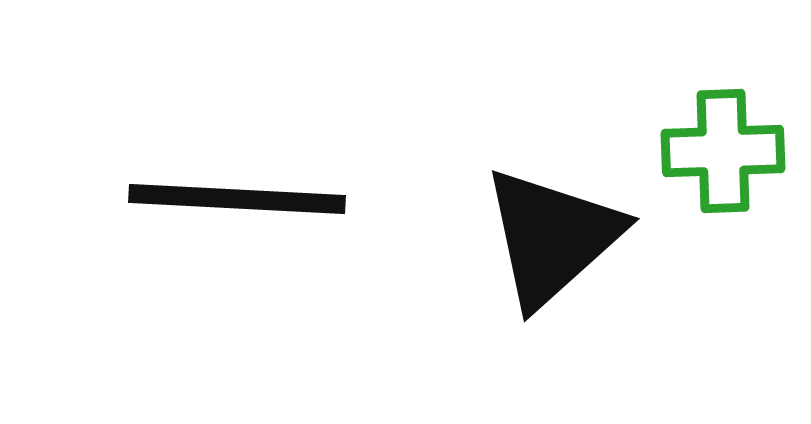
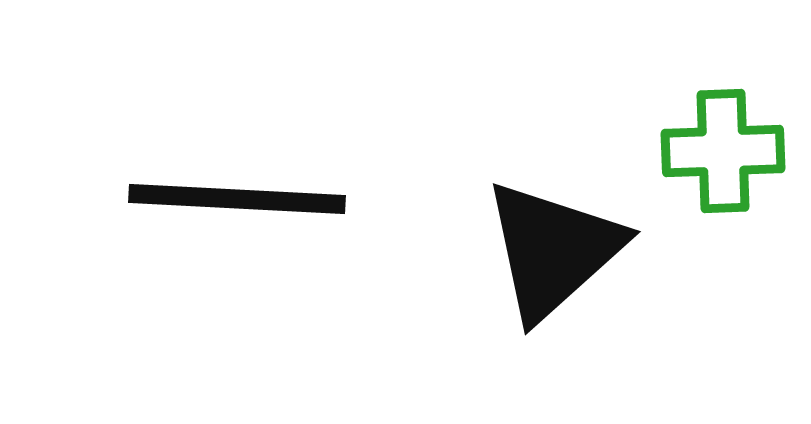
black triangle: moved 1 px right, 13 px down
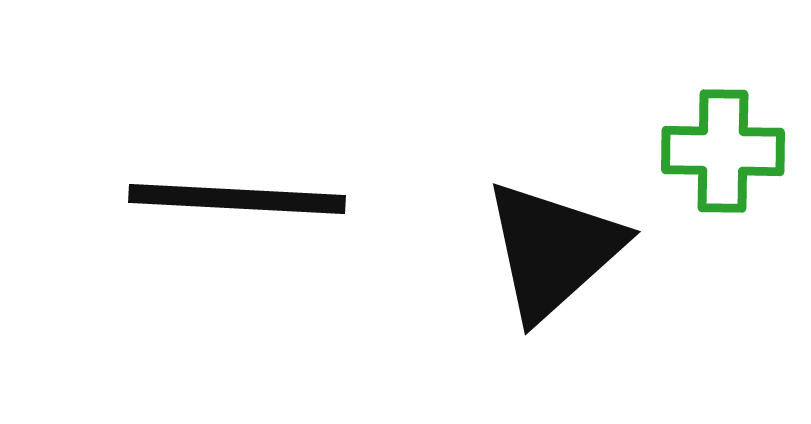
green cross: rotated 3 degrees clockwise
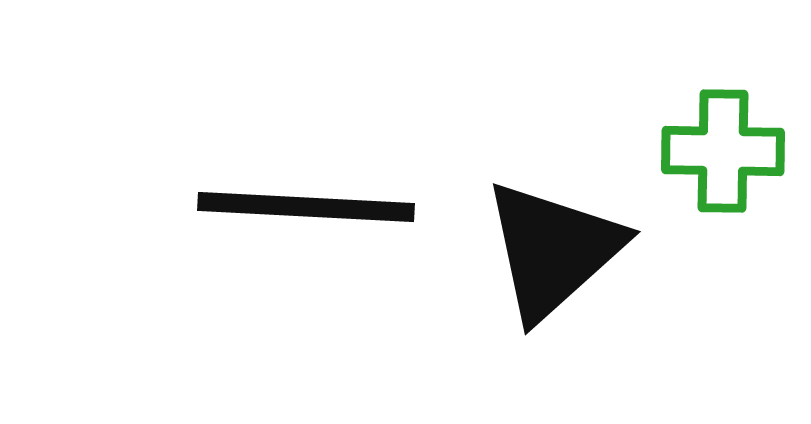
black line: moved 69 px right, 8 px down
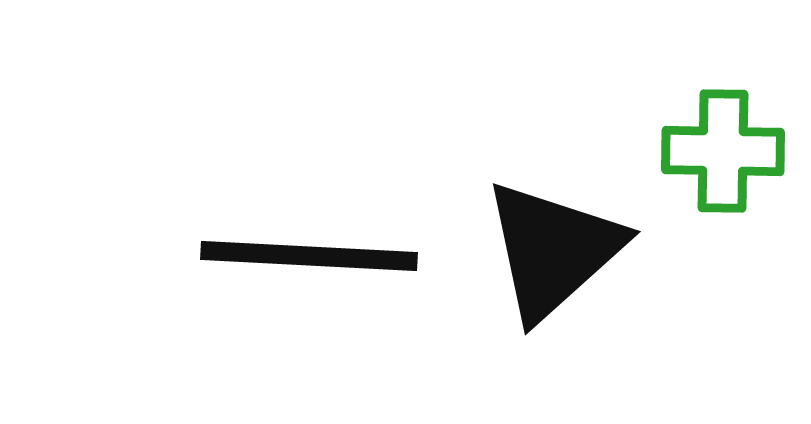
black line: moved 3 px right, 49 px down
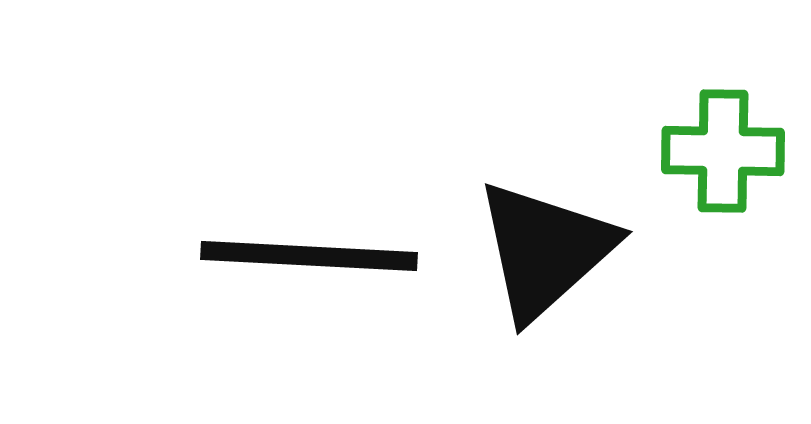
black triangle: moved 8 px left
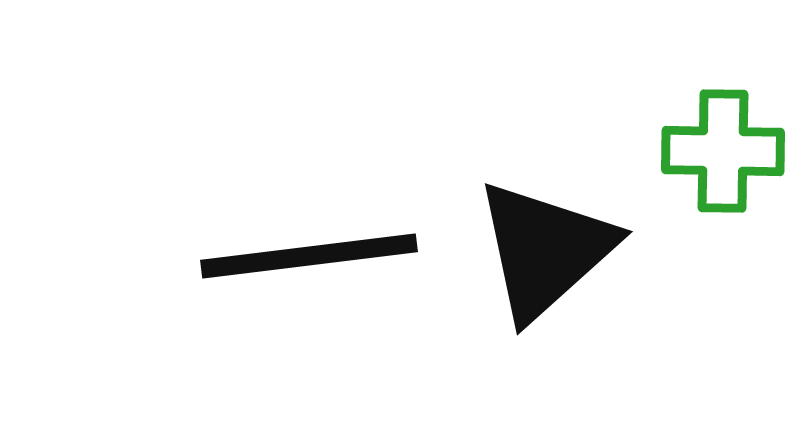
black line: rotated 10 degrees counterclockwise
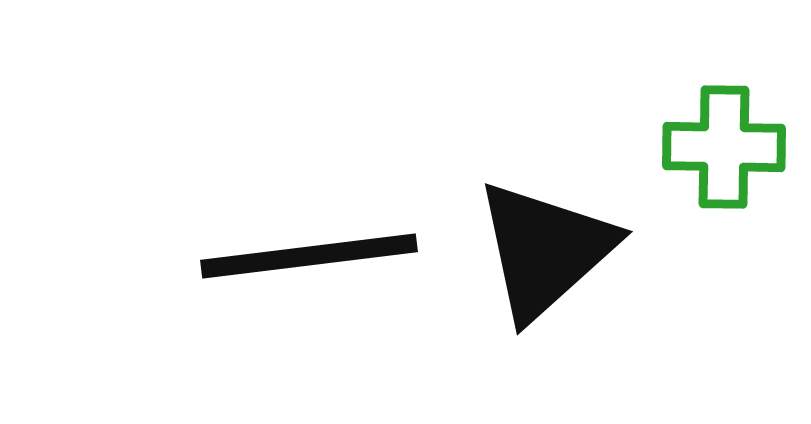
green cross: moved 1 px right, 4 px up
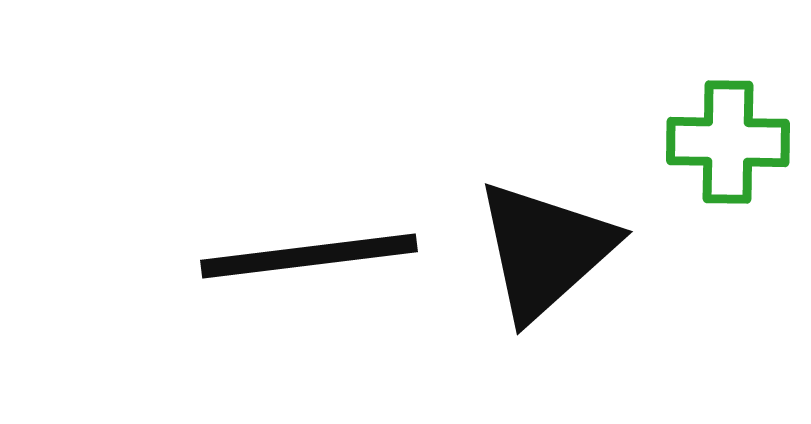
green cross: moved 4 px right, 5 px up
